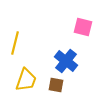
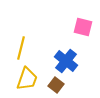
yellow line: moved 6 px right, 5 px down
yellow trapezoid: moved 1 px right, 1 px up
brown square: rotated 28 degrees clockwise
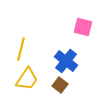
yellow line: moved 1 px down
yellow trapezoid: rotated 15 degrees clockwise
brown square: moved 4 px right
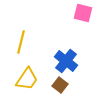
pink square: moved 14 px up
yellow line: moved 7 px up
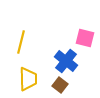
pink square: moved 2 px right, 25 px down
yellow trapezoid: moved 1 px right; rotated 35 degrees counterclockwise
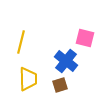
brown square: rotated 35 degrees clockwise
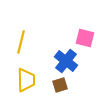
yellow trapezoid: moved 2 px left, 1 px down
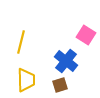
pink square: moved 1 px right, 3 px up; rotated 18 degrees clockwise
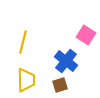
yellow line: moved 2 px right
